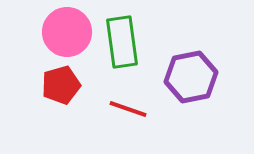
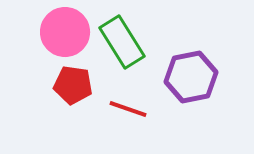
pink circle: moved 2 px left
green rectangle: rotated 24 degrees counterclockwise
red pentagon: moved 12 px right; rotated 24 degrees clockwise
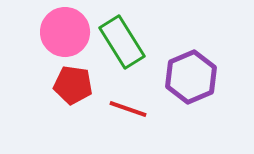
purple hexagon: rotated 12 degrees counterclockwise
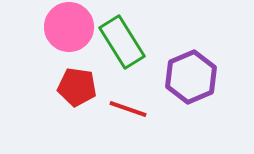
pink circle: moved 4 px right, 5 px up
red pentagon: moved 4 px right, 2 px down
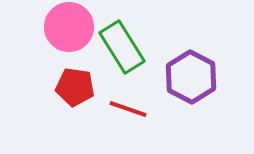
green rectangle: moved 5 px down
purple hexagon: rotated 9 degrees counterclockwise
red pentagon: moved 2 px left
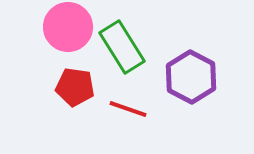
pink circle: moved 1 px left
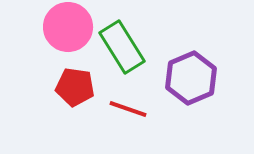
purple hexagon: moved 1 px down; rotated 9 degrees clockwise
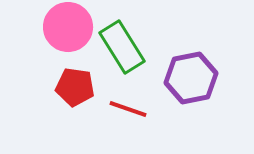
purple hexagon: rotated 12 degrees clockwise
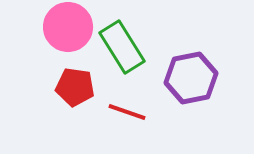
red line: moved 1 px left, 3 px down
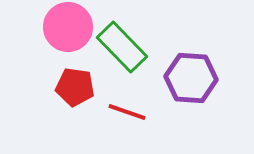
green rectangle: rotated 12 degrees counterclockwise
purple hexagon: rotated 15 degrees clockwise
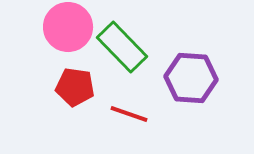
red line: moved 2 px right, 2 px down
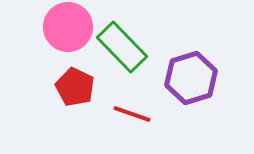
purple hexagon: rotated 21 degrees counterclockwise
red pentagon: rotated 18 degrees clockwise
red line: moved 3 px right
